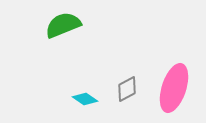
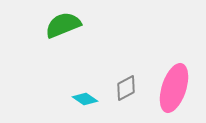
gray diamond: moved 1 px left, 1 px up
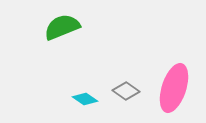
green semicircle: moved 1 px left, 2 px down
gray diamond: moved 3 px down; rotated 64 degrees clockwise
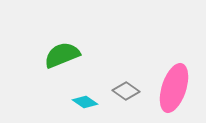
green semicircle: moved 28 px down
cyan diamond: moved 3 px down
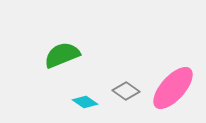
pink ellipse: moved 1 px left; rotated 24 degrees clockwise
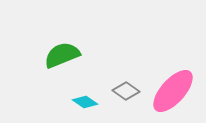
pink ellipse: moved 3 px down
